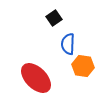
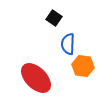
black square: rotated 21 degrees counterclockwise
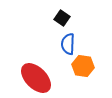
black square: moved 8 px right
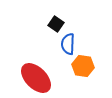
black square: moved 6 px left, 6 px down
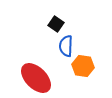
blue semicircle: moved 2 px left, 2 px down
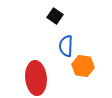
black square: moved 1 px left, 8 px up
red ellipse: rotated 40 degrees clockwise
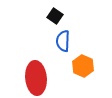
blue semicircle: moved 3 px left, 5 px up
orange hexagon: rotated 15 degrees clockwise
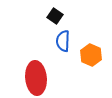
orange hexagon: moved 8 px right, 11 px up
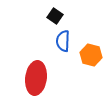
orange hexagon: rotated 10 degrees counterclockwise
red ellipse: rotated 12 degrees clockwise
